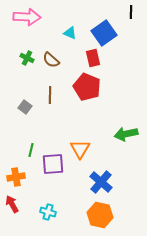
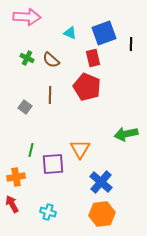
black line: moved 32 px down
blue square: rotated 15 degrees clockwise
orange hexagon: moved 2 px right, 1 px up; rotated 20 degrees counterclockwise
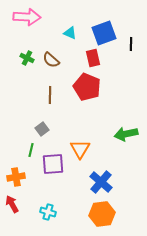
gray square: moved 17 px right, 22 px down; rotated 16 degrees clockwise
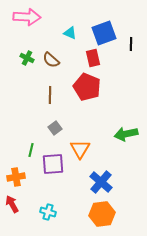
gray square: moved 13 px right, 1 px up
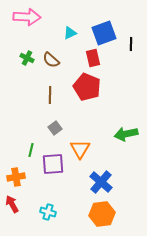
cyan triangle: rotated 48 degrees counterclockwise
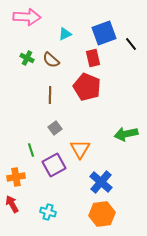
cyan triangle: moved 5 px left, 1 px down
black line: rotated 40 degrees counterclockwise
green line: rotated 32 degrees counterclockwise
purple square: moved 1 px right, 1 px down; rotated 25 degrees counterclockwise
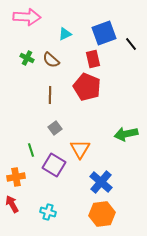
red rectangle: moved 1 px down
purple square: rotated 30 degrees counterclockwise
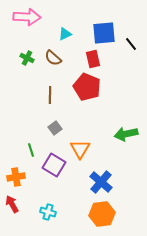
blue square: rotated 15 degrees clockwise
brown semicircle: moved 2 px right, 2 px up
